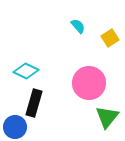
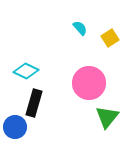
cyan semicircle: moved 2 px right, 2 px down
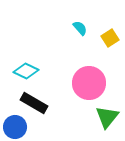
black rectangle: rotated 76 degrees counterclockwise
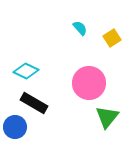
yellow square: moved 2 px right
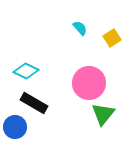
green triangle: moved 4 px left, 3 px up
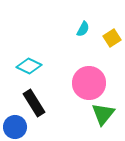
cyan semicircle: moved 3 px right, 1 px down; rotated 70 degrees clockwise
cyan diamond: moved 3 px right, 5 px up
black rectangle: rotated 28 degrees clockwise
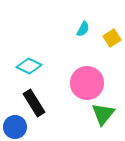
pink circle: moved 2 px left
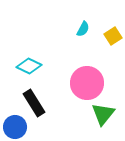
yellow square: moved 1 px right, 2 px up
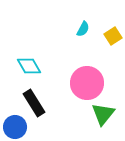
cyan diamond: rotated 35 degrees clockwise
